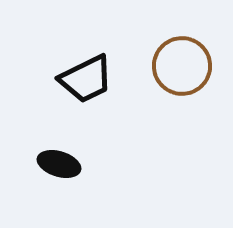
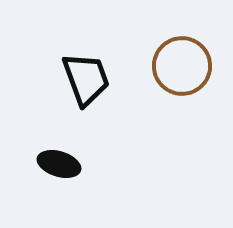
black trapezoid: rotated 84 degrees counterclockwise
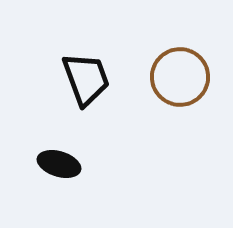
brown circle: moved 2 px left, 11 px down
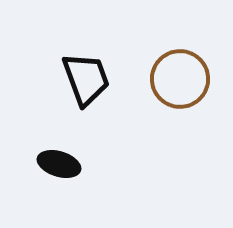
brown circle: moved 2 px down
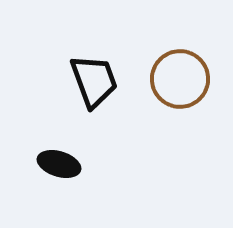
black trapezoid: moved 8 px right, 2 px down
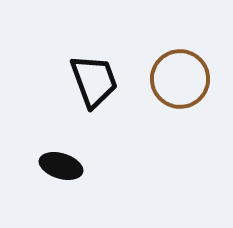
black ellipse: moved 2 px right, 2 px down
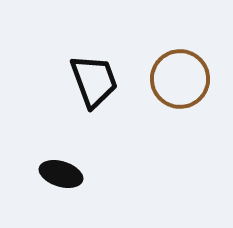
black ellipse: moved 8 px down
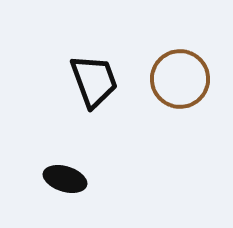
black ellipse: moved 4 px right, 5 px down
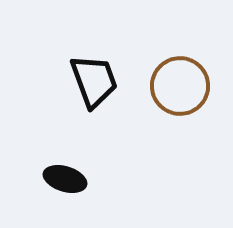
brown circle: moved 7 px down
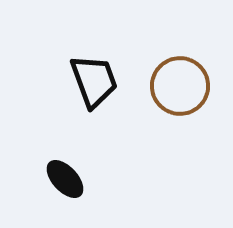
black ellipse: rotated 30 degrees clockwise
